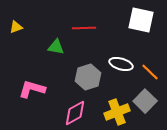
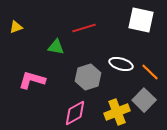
red line: rotated 15 degrees counterclockwise
pink L-shape: moved 9 px up
gray square: moved 1 px left, 1 px up
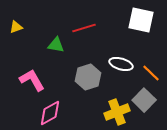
green triangle: moved 2 px up
orange line: moved 1 px right, 1 px down
pink L-shape: rotated 44 degrees clockwise
pink diamond: moved 25 px left
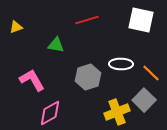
red line: moved 3 px right, 8 px up
white ellipse: rotated 15 degrees counterclockwise
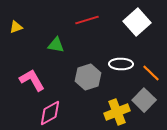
white square: moved 4 px left, 2 px down; rotated 36 degrees clockwise
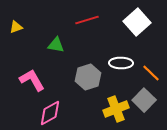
white ellipse: moved 1 px up
yellow cross: moved 1 px left, 3 px up
